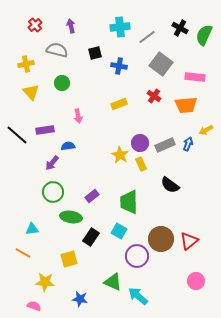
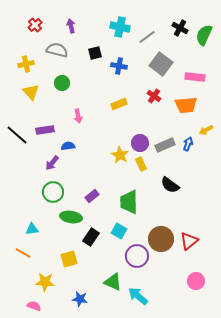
cyan cross at (120, 27): rotated 18 degrees clockwise
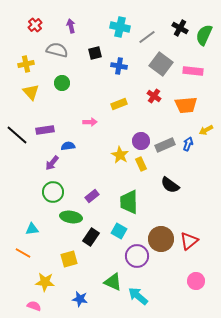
pink rectangle at (195, 77): moved 2 px left, 6 px up
pink arrow at (78, 116): moved 12 px right, 6 px down; rotated 80 degrees counterclockwise
purple circle at (140, 143): moved 1 px right, 2 px up
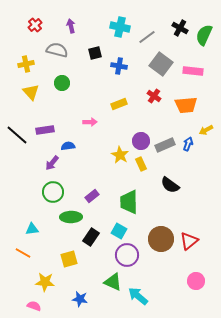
green ellipse at (71, 217): rotated 10 degrees counterclockwise
purple circle at (137, 256): moved 10 px left, 1 px up
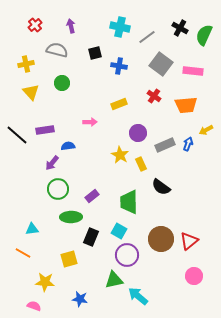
purple circle at (141, 141): moved 3 px left, 8 px up
black semicircle at (170, 185): moved 9 px left, 2 px down
green circle at (53, 192): moved 5 px right, 3 px up
black rectangle at (91, 237): rotated 12 degrees counterclockwise
pink circle at (196, 281): moved 2 px left, 5 px up
green triangle at (113, 282): moved 1 px right, 2 px up; rotated 36 degrees counterclockwise
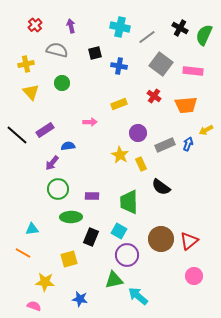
purple rectangle at (45, 130): rotated 24 degrees counterclockwise
purple rectangle at (92, 196): rotated 40 degrees clockwise
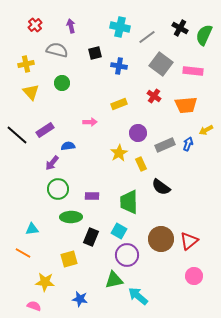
yellow star at (120, 155): moved 1 px left, 2 px up; rotated 12 degrees clockwise
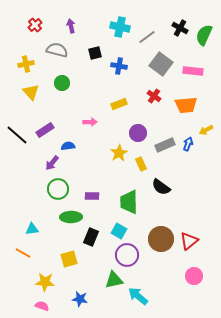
pink semicircle at (34, 306): moved 8 px right
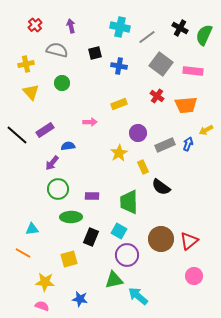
red cross at (154, 96): moved 3 px right
yellow rectangle at (141, 164): moved 2 px right, 3 px down
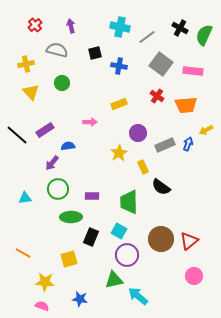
cyan triangle at (32, 229): moved 7 px left, 31 px up
